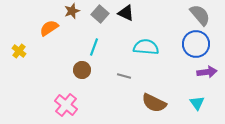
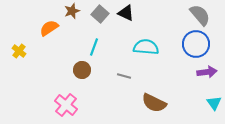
cyan triangle: moved 17 px right
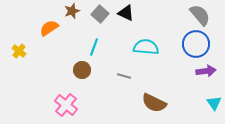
purple arrow: moved 1 px left, 1 px up
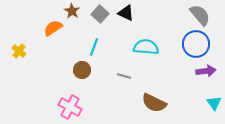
brown star: rotated 21 degrees counterclockwise
orange semicircle: moved 4 px right
pink cross: moved 4 px right, 2 px down; rotated 10 degrees counterclockwise
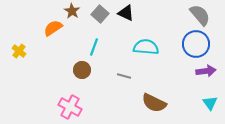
cyan triangle: moved 4 px left
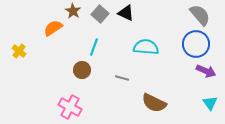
brown star: moved 1 px right
purple arrow: rotated 30 degrees clockwise
gray line: moved 2 px left, 2 px down
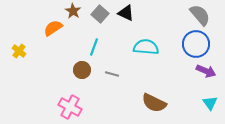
gray line: moved 10 px left, 4 px up
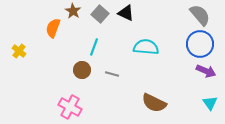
orange semicircle: rotated 36 degrees counterclockwise
blue circle: moved 4 px right
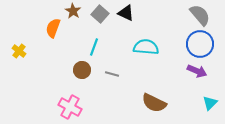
purple arrow: moved 9 px left
cyan triangle: rotated 21 degrees clockwise
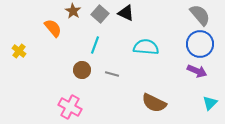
orange semicircle: rotated 120 degrees clockwise
cyan line: moved 1 px right, 2 px up
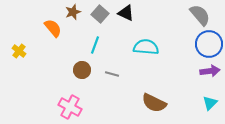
brown star: moved 1 px down; rotated 21 degrees clockwise
blue circle: moved 9 px right
purple arrow: moved 13 px right; rotated 30 degrees counterclockwise
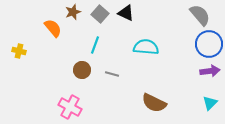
yellow cross: rotated 24 degrees counterclockwise
